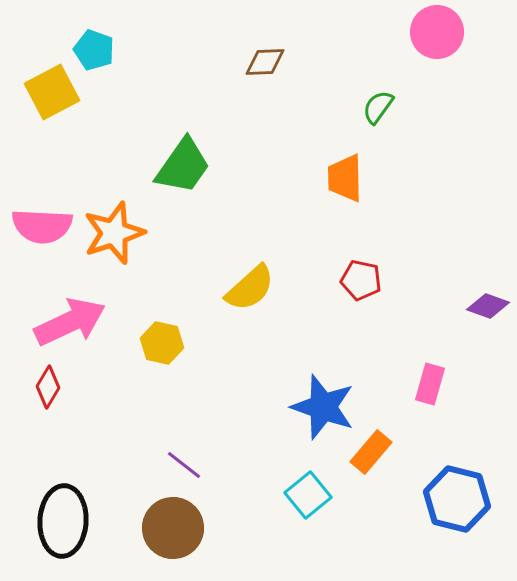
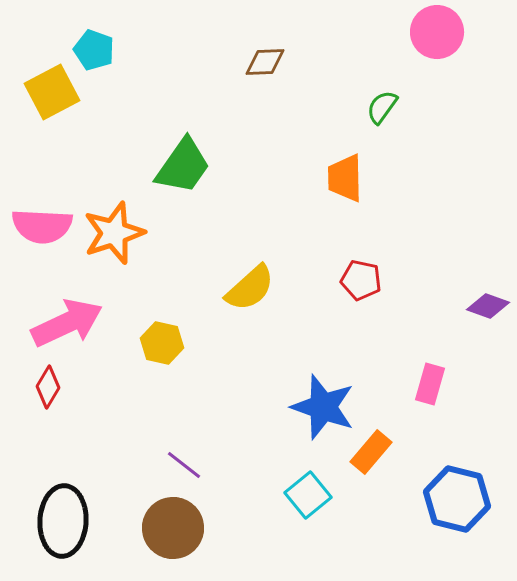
green semicircle: moved 4 px right
pink arrow: moved 3 px left, 1 px down
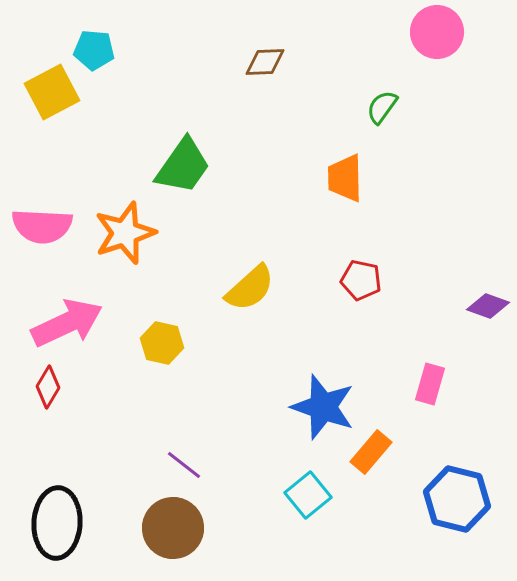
cyan pentagon: rotated 15 degrees counterclockwise
orange star: moved 11 px right
black ellipse: moved 6 px left, 2 px down
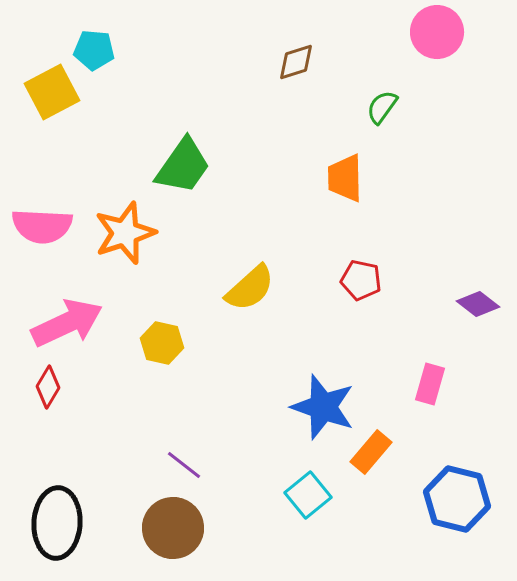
brown diamond: moved 31 px right; rotated 15 degrees counterclockwise
purple diamond: moved 10 px left, 2 px up; rotated 18 degrees clockwise
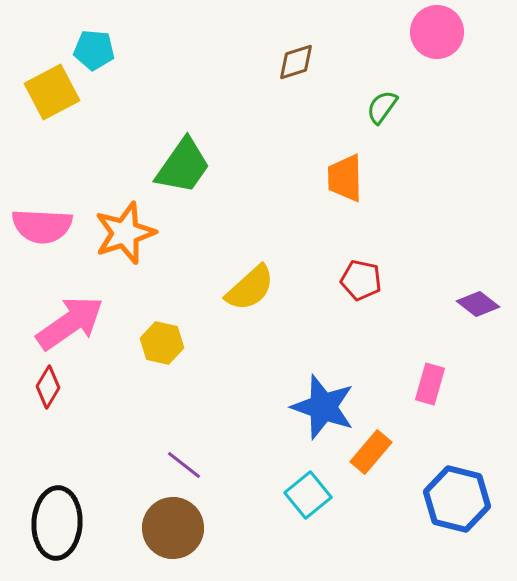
pink arrow: moved 3 px right; rotated 10 degrees counterclockwise
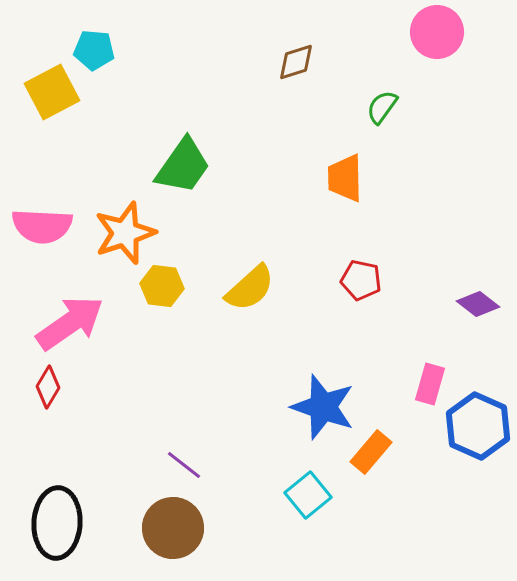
yellow hexagon: moved 57 px up; rotated 6 degrees counterclockwise
blue hexagon: moved 21 px right, 73 px up; rotated 10 degrees clockwise
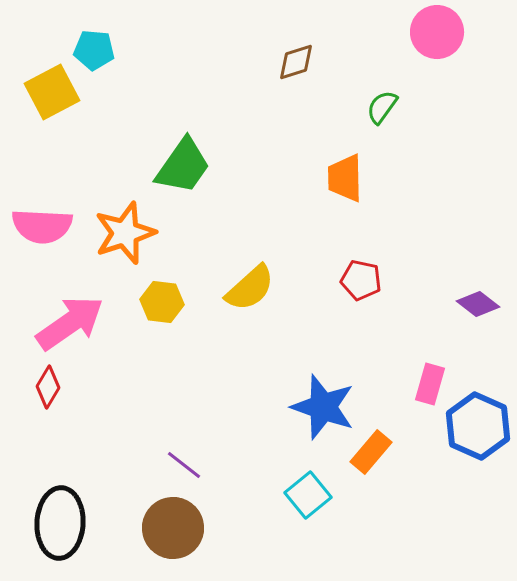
yellow hexagon: moved 16 px down
black ellipse: moved 3 px right
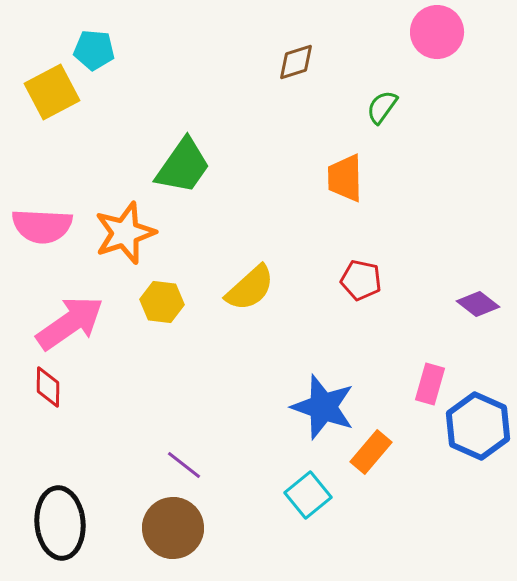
red diamond: rotated 30 degrees counterclockwise
black ellipse: rotated 8 degrees counterclockwise
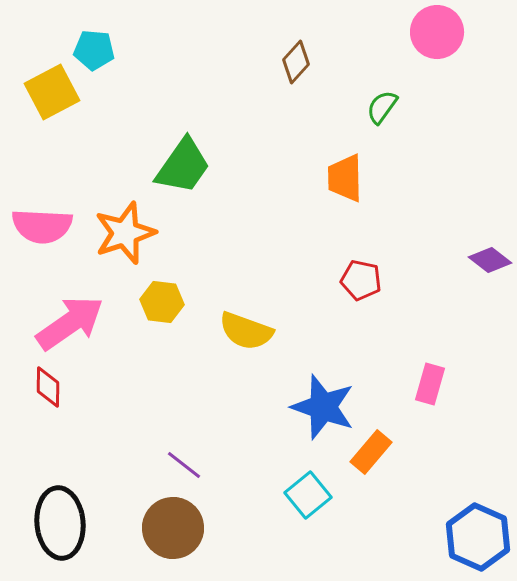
brown diamond: rotated 30 degrees counterclockwise
yellow semicircle: moved 4 px left, 43 px down; rotated 62 degrees clockwise
purple diamond: moved 12 px right, 44 px up
blue hexagon: moved 111 px down
